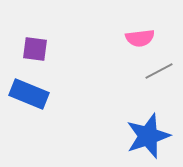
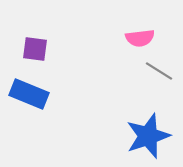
gray line: rotated 60 degrees clockwise
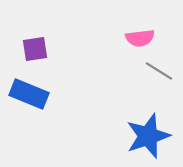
purple square: rotated 16 degrees counterclockwise
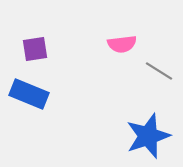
pink semicircle: moved 18 px left, 6 px down
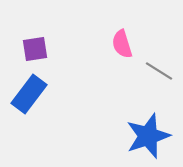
pink semicircle: rotated 80 degrees clockwise
blue rectangle: rotated 75 degrees counterclockwise
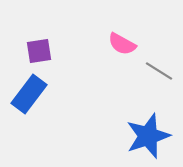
pink semicircle: rotated 44 degrees counterclockwise
purple square: moved 4 px right, 2 px down
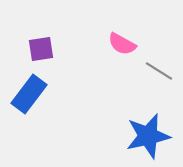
purple square: moved 2 px right, 2 px up
blue star: rotated 6 degrees clockwise
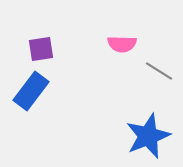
pink semicircle: rotated 28 degrees counterclockwise
blue rectangle: moved 2 px right, 3 px up
blue star: rotated 9 degrees counterclockwise
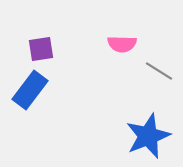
blue rectangle: moved 1 px left, 1 px up
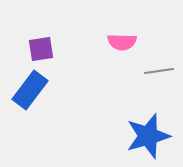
pink semicircle: moved 2 px up
gray line: rotated 40 degrees counterclockwise
blue star: rotated 6 degrees clockwise
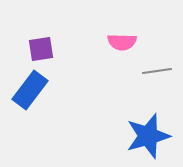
gray line: moved 2 px left
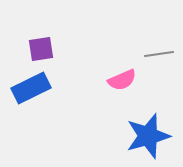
pink semicircle: moved 38 px down; rotated 24 degrees counterclockwise
gray line: moved 2 px right, 17 px up
blue rectangle: moved 1 px right, 2 px up; rotated 27 degrees clockwise
